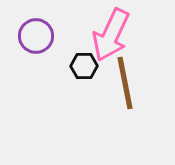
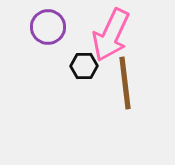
purple circle: moved 12 px right, 9 px up
brown line: rotated 4 degrees clockwise
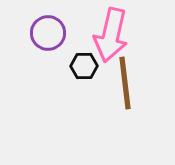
purple circle: moved 6 px down
pink arrow: rotated 12 degrees counterclockwise
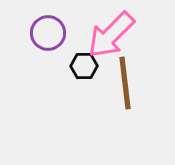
pink arrow: rotated 32 degrees clockwise
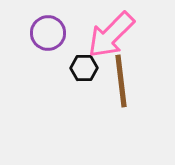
black hexagon: moved 2 px down
brown line: moved 4 px left, 2 px up
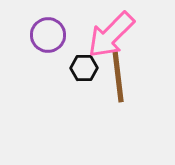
purple circle: moved 2 px down
brown line: moved 3 px left, 5 px up
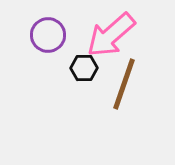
pink arrow: rotated 4 degrees clockwise
brown line: moved 6 px right, 8 px down; rotated 26 degrees clockwise
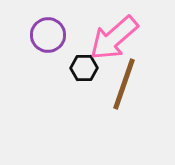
pink arrow: moved 3 px right, 3 px down
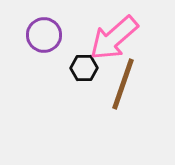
purple circle: moved 4 px left
brown line: moved 1 px left
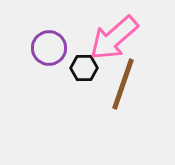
purple circle: moved 5 px right, 13 px down
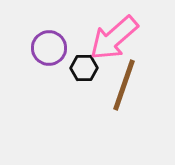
brown line: moved 1 px right, 1 px down
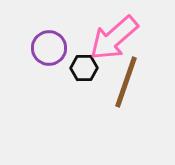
brown line: moved 2 px right, 3 px up
